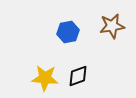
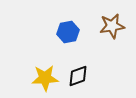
yellow star: rotated 8 degrees counterclockwise
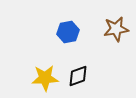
brown star: moved 4 px right, 3 px down
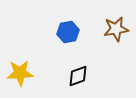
yellow star: moved 25 px left, 5 px up
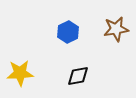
blue hexagon: rotated 15 degrees counterclockwise
black diamond: rotated 10 degrees clockwise
